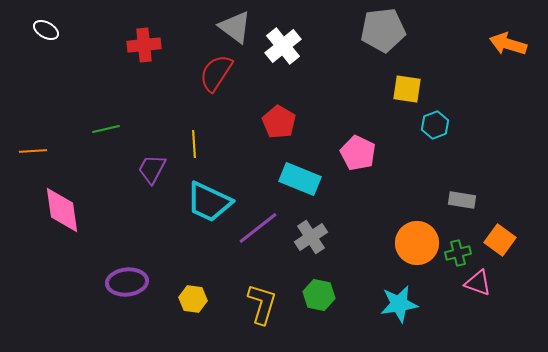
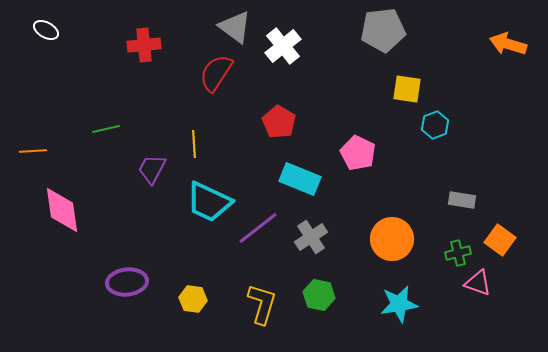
orange circle: moved 25 px left, 4 px up
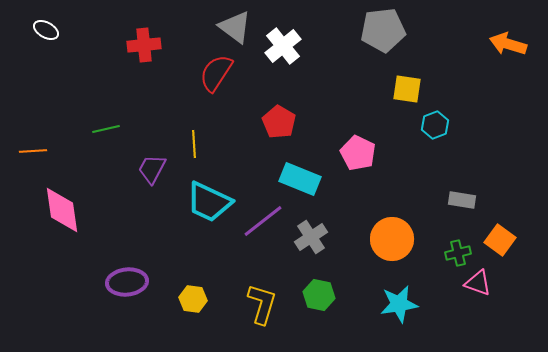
purple line: moved 5 px right, 7 px up
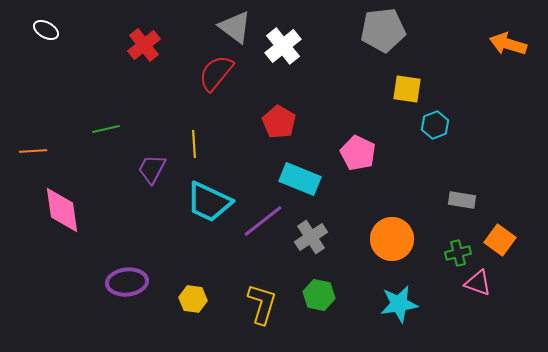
red cross: rotated 32 degrees counterclockwise
red semicircle: rotated 6 degrees clockwise
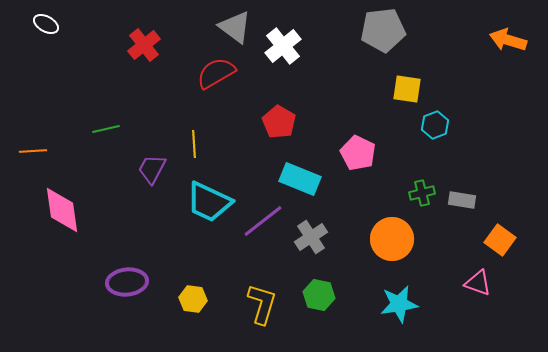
white ellipse: moved 6 px up
orange arrow: moved 4 px up
red semicircle: rotated 21 degrees clockwise
green cross: moved 36 px left, 60 px up
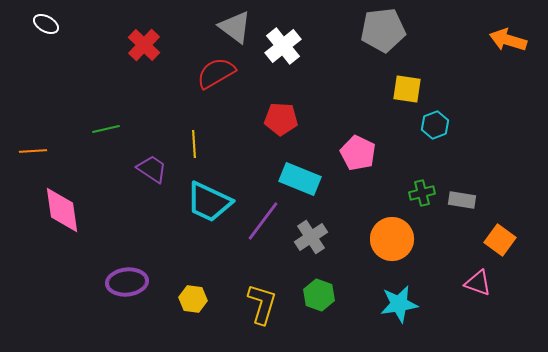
red cross: rotated 8 degrees counterclockwise
red pentagon: moved 2 px right, 3 px up; rotated 28 degrees counterclockwise
purple trapezoid: rotated 96 degrees clockwise
purple line: rotated 15 degrees counterclockwise
green hexagon: rotated 8 degrees clockwise
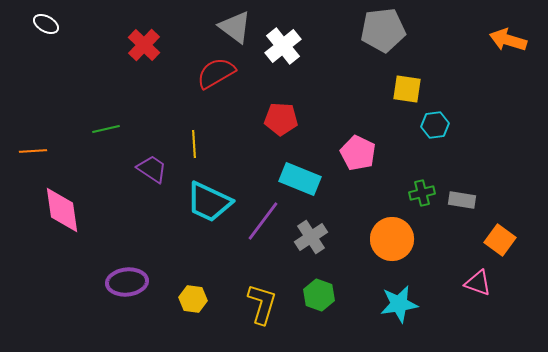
cyan hexagon: rotated 12 degrees clockwise
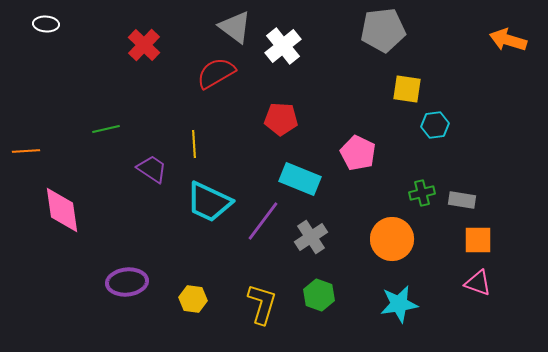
white ellipse: rotated 25 degrees counterclockwise
orange line: moved 7 px left
orange square: moved 22 px left; rotated 36 degrees counterclockwise
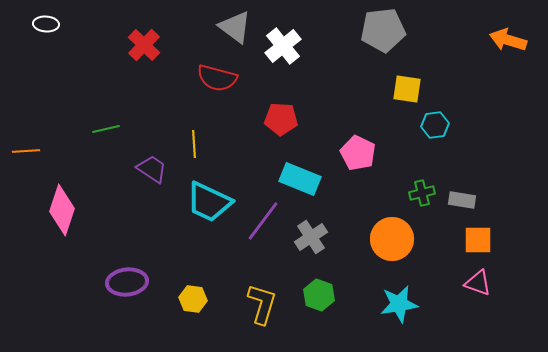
red semicircle: moved 1 px right, 5 px down; rotated 135 degrees counterclockwise
pink diamond: rotated 27 degrees clockwise
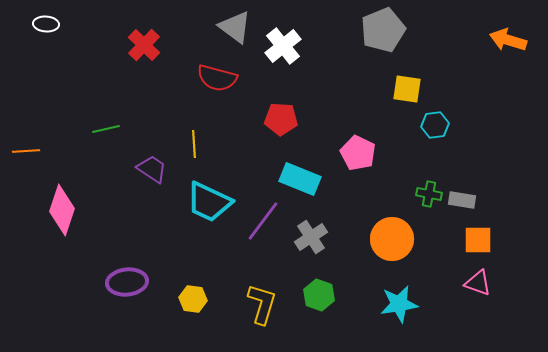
gray pentagon: rotated 15 degrees counterclockwise
green cross: moved 7 px right, 1 px down; rotated 25 degrees clockwise
